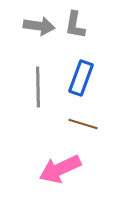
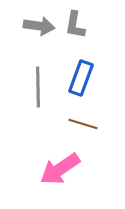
pink arrow: rotated 9 degrees counterclockwise
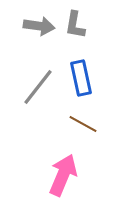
blue rectangle: rotated 32 degrees counterclockwise
gray line: rotated 39 degrees clockwise
brown line: rotated 12 degrees clockwise
pink arrow: moved 3 px right, 6 px down; rotated 147 degrees clockwise
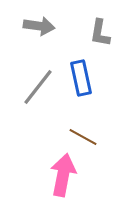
gray L-shape: moved 25 px right, 8 px down
brown line: moved 13 px down
pink arrow: rotated 12 degrees counterclockwise
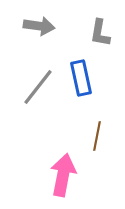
brown line: moved 14 px right, 1 px up; rotated 72 degrees clockwise
